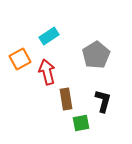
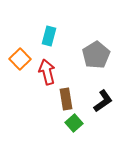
cyan rectangle: rotated 42 degrees counterclockwise
orange square: rotated 15 degrees counterclockwise
black L-shape: rotated 40 degrees clockwise
green square: moved 7 px left; rotated 30 degrees counterclockwise
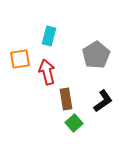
orange square: rotated 35 degrees clockwise
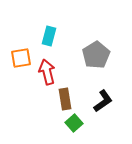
orange square: moved 1 px right, 1 px up
brown rectangle: moved 1 px left
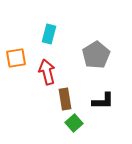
cyan rectangle: moved 2 px up
orange square: moved 5 px left
black L-shape: rotated 35 degrees clockwise
